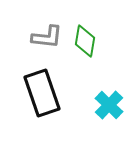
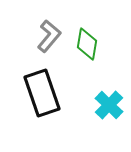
gray L-shape: moved 2 px right, 1 px up; rotated 56 degrees counterclockwise
green diamond: moved 2 px right, 3 px down
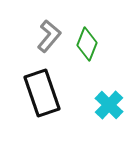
green diamond: rotated 12 degrees clockwise
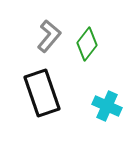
green diamond: rotated 16 degrees clockwise
cyan cross: moved 2 px left, 1 px down; rotated 20 degrees counterclockwise
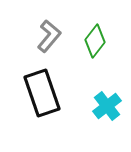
green diamond: moved 8 px right, 3 px up
cyan cross: rotated 28 degrees clockwise
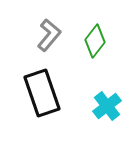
gray L-shape: moved 1 px up
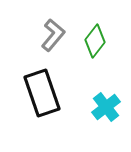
gray L-shape: moved 4 px right
cyan cross: moved 1 px left, 1 px down
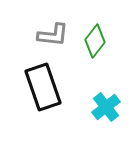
gray L-shape: rotated 56 degrees clockwise
black rectangle: moved 1 px right, 6 px up
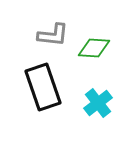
green diamond: moved 1 px left, 7 px down; rotated 56 degrees clockwise
cyan cross: moved 8 px left, 4 px up
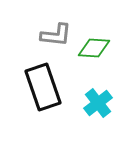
gray L-shape: moved 3 px right
